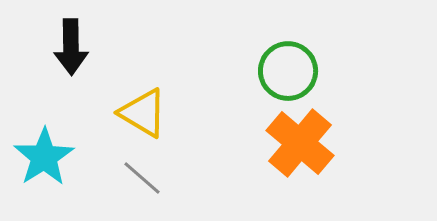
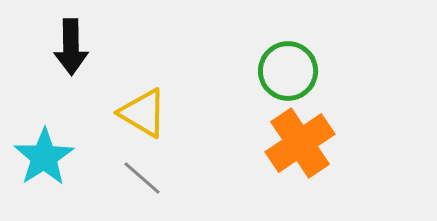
orange cross: rotated 16 degrees clockwise
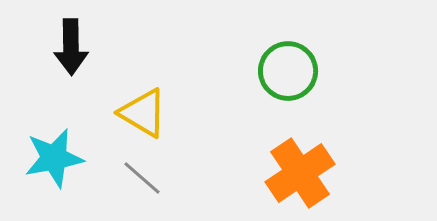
orange cross: moved 30 px down
cyan star: moved 10 px right, 1 px down; rotated 22 degrees clockwise
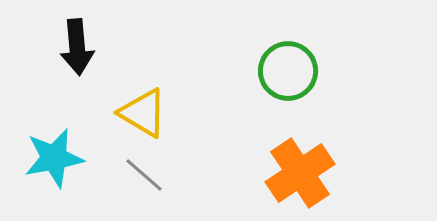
black arrow: moved 6 px right; rotated 4 degrees counterclockwise
gray line: moved 2 px right, 3 px up
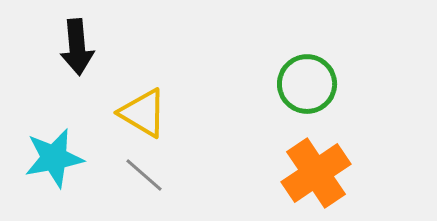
green circle: moved 19 px right, 13 px down
orange cross: moved 16 px right
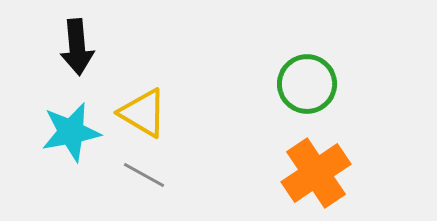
cyan star: moved 17 px right, 26 px up
gray line: rotated 12 degrees counterclockwise
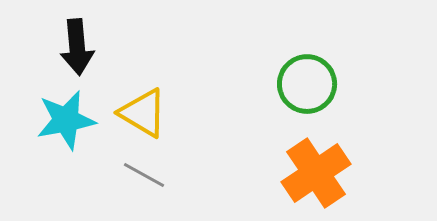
cyan star: moved 5 px left, 12 px up
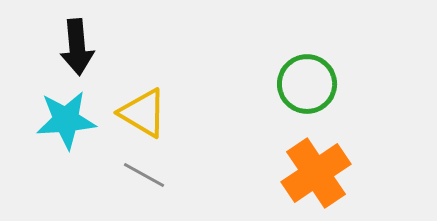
cyan star: rotated 6 degrees clockwise
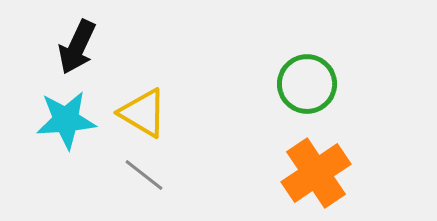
black arrow: rotated 30 degrees clockwise
gray line: rotated 9 degrees clockwise
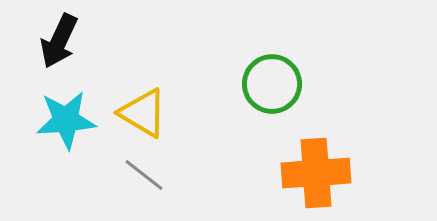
black arrow: moved 18 px left, 6 px up
green circle: moved 35 px left
orange cross: rotated 30 degrees clockwise
